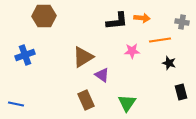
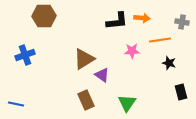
brown triangle: moved 1 px right, 2 px down
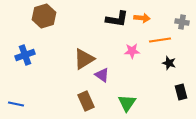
brown hexagon: rotated 15 degrees counterclockwise
black L-shape: moved 2 px up; rotated 15 degrees clockwise
brown rectangle: moved 1 px down
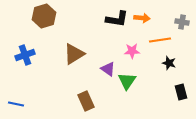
brown triangle: moved 10 px left, 5 px up
purple triangle: moved 6 px right, 6 px up
green triangle: moved 22 px up
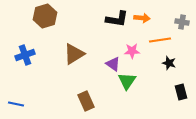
brown hexagon: moved 1 px right
purple triangle: moved 5 px right, 5 px up
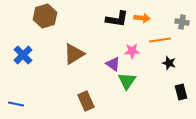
blue cross: moved 2 px left; rotated 24 degrees counterclockwise
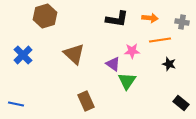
orange arrow: moved 8 px right
brown triangle: rotated 45 degrees counterclockwise
black star: moved 1 px down
black rectangle: moved 11 px down; rotated 35 degrees counterclockwise
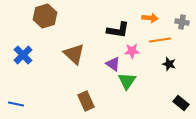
black L-shape: moved 1 px right, 11 px down
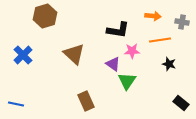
orange arrow: moved 3 px right, 2 px up
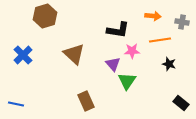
purple triangle: rotated 14 degrees clockwise
